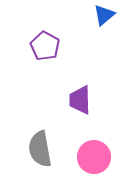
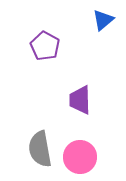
blue triangle: moved 1 px left, 5 px down
pink circle: moved 14 px left
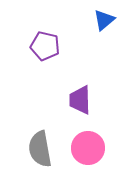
blue triangle: moved 1 px right
purple pentagon: rotated 16 degrees counterclockwise
pink circle: moved 8 px right, 9 px up
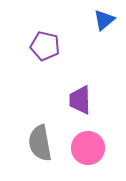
gray semicircle: moved 6 px up
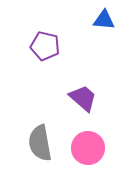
blue triangle: rotated 45 degrees clockwise
purple trapezoid: moved 3 px right, 2 px up; rotated 132 degrees clockwise
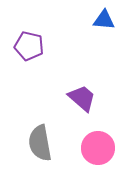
purple pentagon: moved 16 px left
purple trapezoid: moved 1 px left
pink circle: moved 10 px right
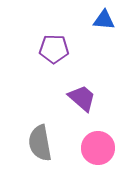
purple pentagon: moved 25 px right, 3 px down; rotated 12 degrees counterclockwise
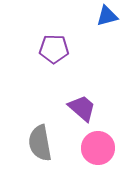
blue triangle: moved 3 px right, 4 px up; rotated 20 degrees counterclockwise
purple trapezoid: moved 10 px down
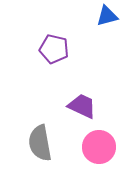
purple pentagon: rotated 12 degrees clockwise
purple trapezoid: moved 2 px up; rotated 16 degrees counterclockwise
pink circle: moved 1 px right, 1 px up
